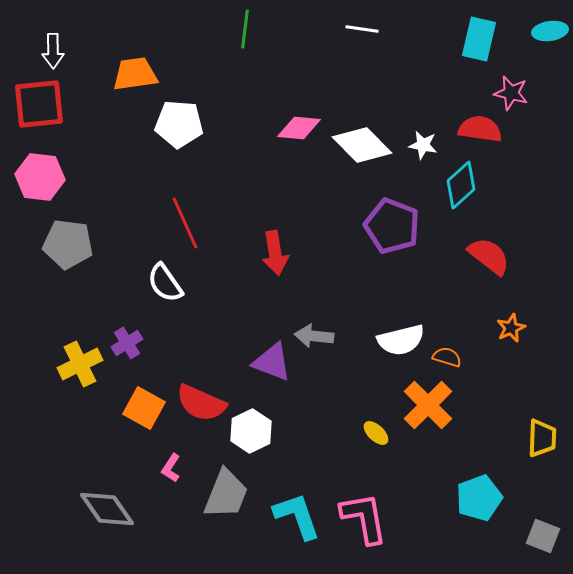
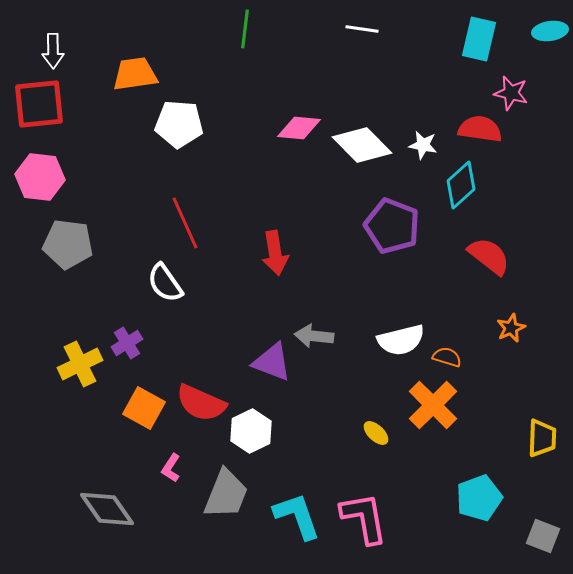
orange cross at (428, 405): moved 5 px right
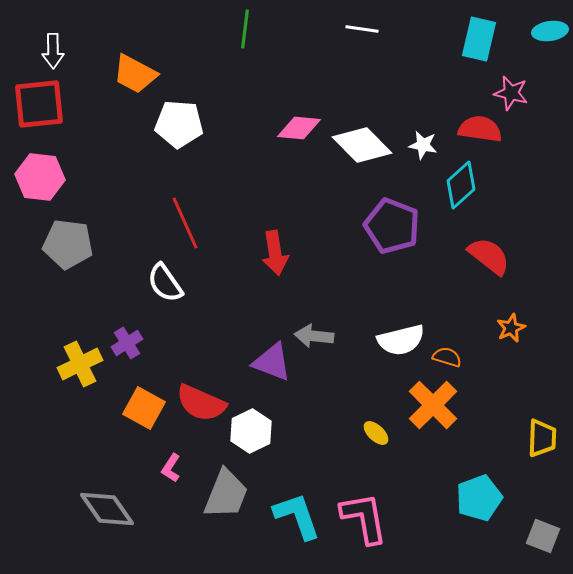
orange trapezoid at (135, 74): rotated 144 degrees counterclockwise
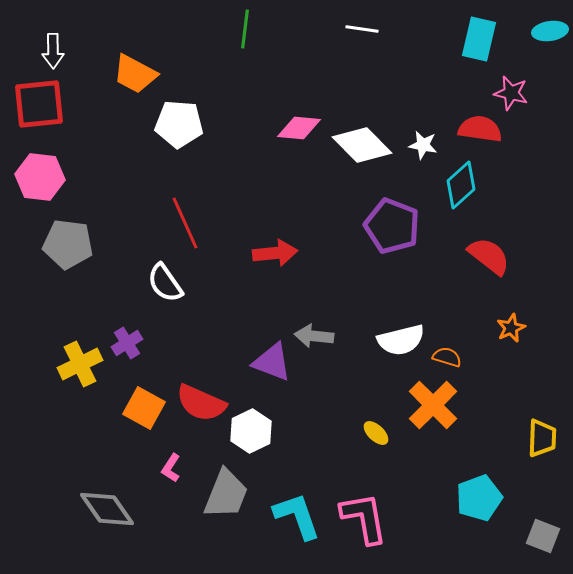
red arrow at (275, 253): rotated 87 degrees counterclockwise
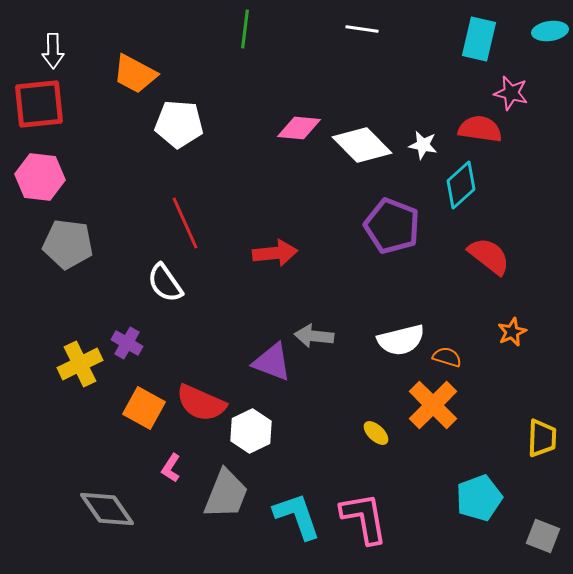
orange star at (511, 328): moved 1 px right, 4 px down
purple cross at (127, 343): rotated 28 degrees counterclockwise
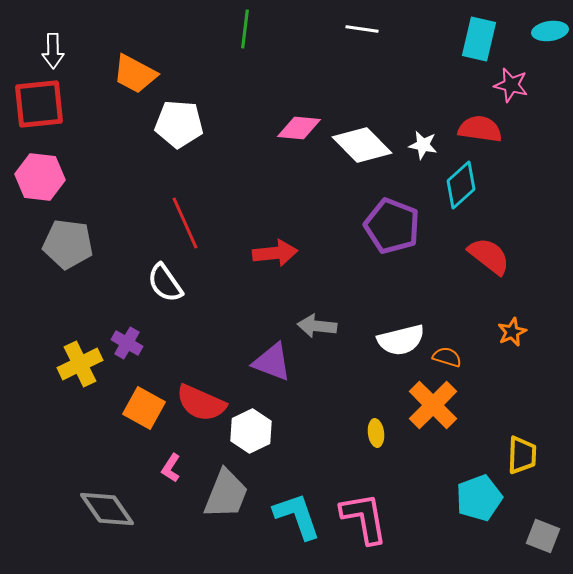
pink star at (511, 93): moved 8 px up
gray arrow at (314, 336): moved 3 px right, 10 px up
yellow ellipse at (376, 433): rotated 40 degrees clockwise
yellow trapezoid at (542, 438): moved 20 px left, 17 px down
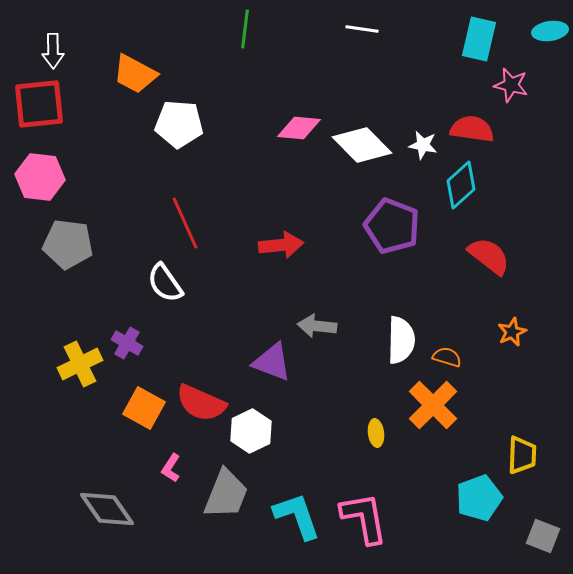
red semicircle at (480, 129): moved 8 px left
red arrow at (275, 253): moved 6 px right, 8 px up
white semicircle at (401, 340): rotated 75 degrees counterclockwise
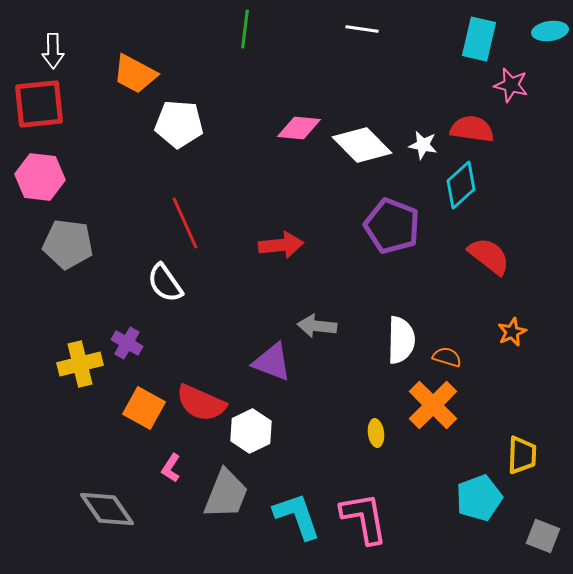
yellow cross at (80, 364): rotated 12 degrees clockwise
